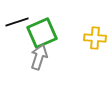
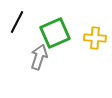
black line: rotated 45 degrees counterclockwise
green square: moved 13 px right
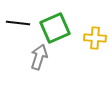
black line: moved 1 px right, 1 px down; rotated 70 degrees clockwise
green square: moved 5 px up
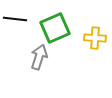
black line: moved 3 px left, 4 px up
